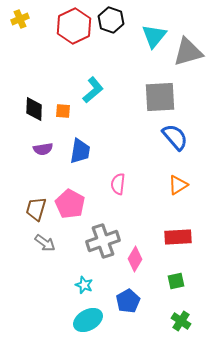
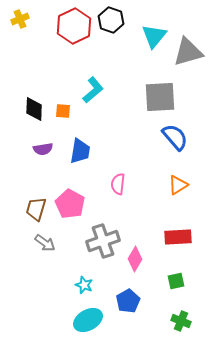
green cross: rotated 12 degrees counterclockwise
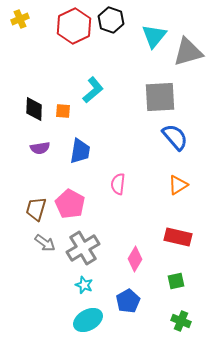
purple semicircle: moved 3 px left, 1 px up
red rectangle: rotated 16 degrees clockwise
gray cross: moved 20 px left, 7 px down; rotated 12 degrees counterclockwise
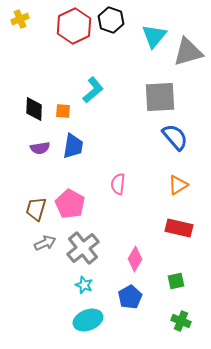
blue trapezoid: moved 7 px left, 5 px up
red rectangle: moved 1 px right, 9 px up
gray arrow: rotated 60 degrees counterclockwise
gray cross: rotated 8 degrees counterclockwise
blue pentagon: moved 2 px right, 4 px up
cyan ellipse: rotated 8 degrees clockwise
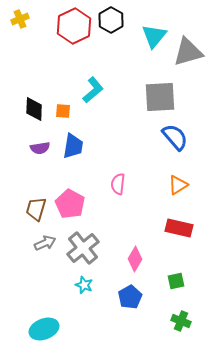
black hexagon: rotated 10 degrees clockwise
cyan ellipse: moved 44 px left, 9 px down
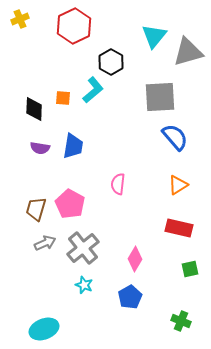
black hexagon: moved 42 px down
orange square: moved 13 px up
purple semicircle: rotated 18 degrees clockwise
green square: moved 14 px right, 12 px up
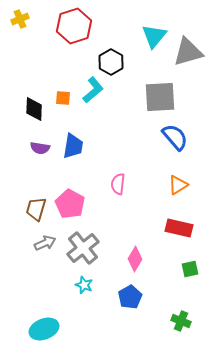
red hexagon: rotated 8 degrees clockwise
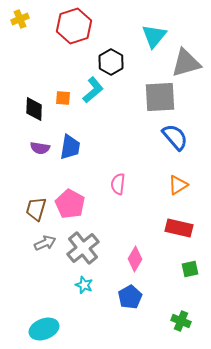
gray triangle: moved 2 px left, 11 px down
blue trapezoid: moved 3 px left, 1 px down
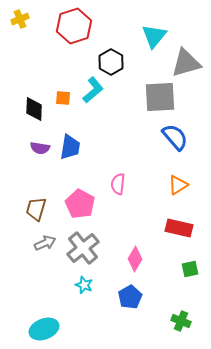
pink pentagon: moved 10 px right
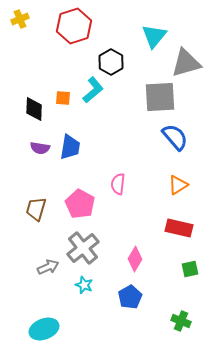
gray arrow: moved 3 px right, 24 px down
